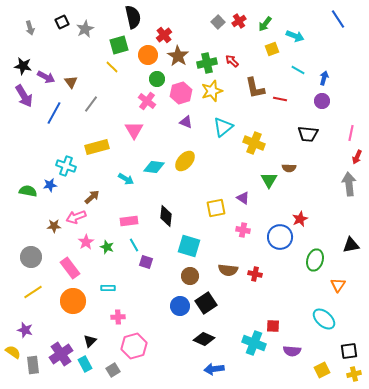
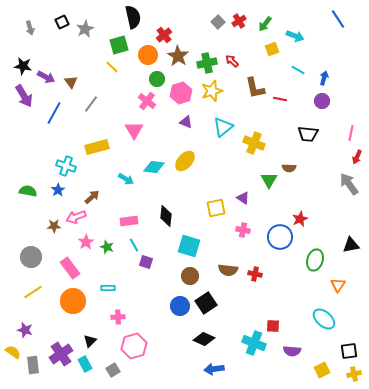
gray arrow at (349, 184): rotated 30 degrees counterclockwise
blue star at (50, 185): moved 8 px right, 5 px down; rotated 24 degrees counterclockwise
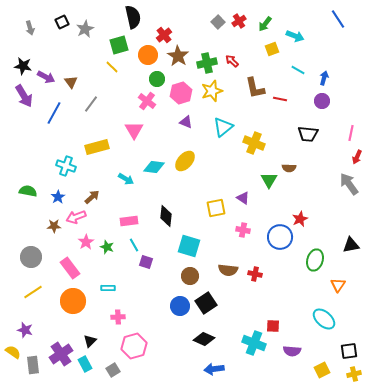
blue star at (58, 190): moved 7 px down
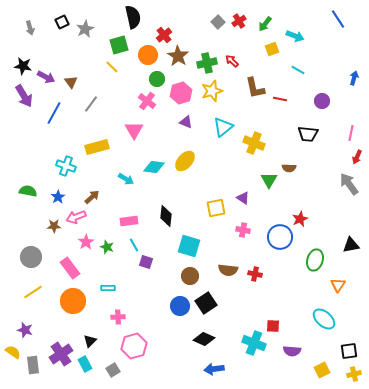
blue arrow at (324, 78): moved 30 px right
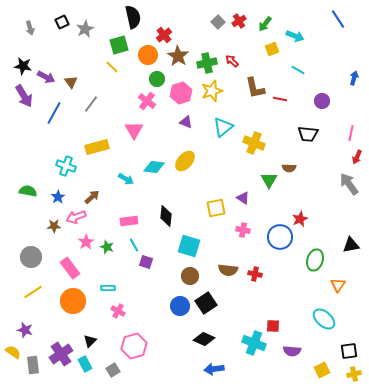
pink cross at (118, 317): moved 6 px up; rotated 32 degrees clockwise
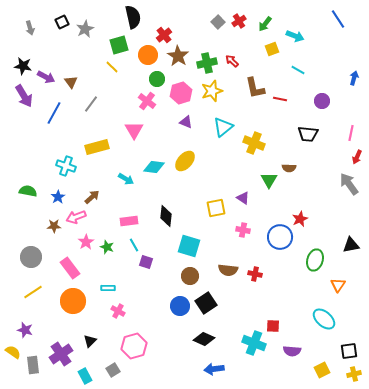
cyan rectangle at (85, 364): moved 12 px down
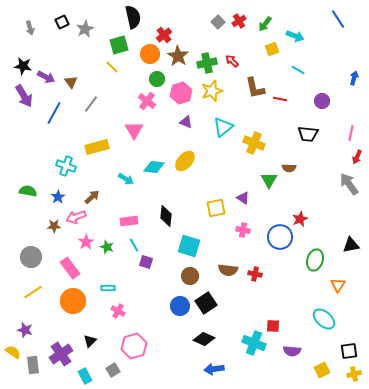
orange circle at (148, 55): moved 2 px right, 1 px up
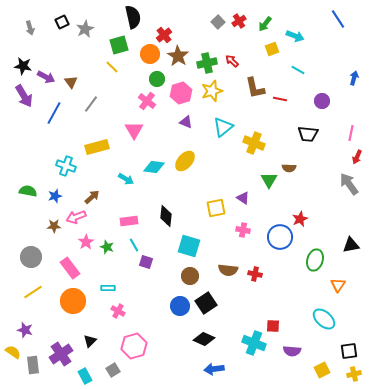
blue star at (58, 197): moved 3 px left, 1 px up; rotated 16 degrees clockwise
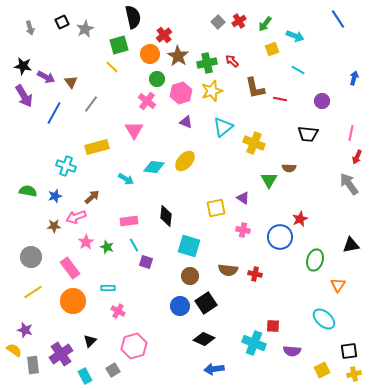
yellow semicircle at (13, 352): moved 1 px right, 2 px up
